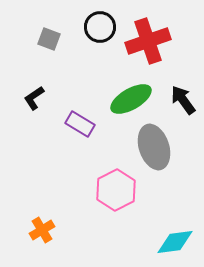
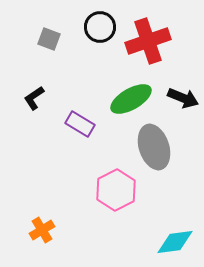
black arrow: moved 2 px up; rotated 148 degrees clockwise
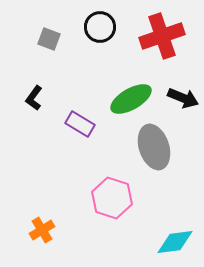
red cross: moved 14 px right, 5 px up
black L-shape: rotated 20 degrees counterclockwise
pink hexagon: moved 4 px left, 8 px down; rotated 15 degrees counterclockwise
